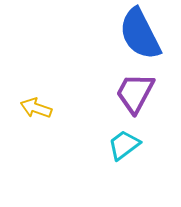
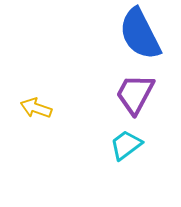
purple trapezoid: moved 1 px down
cyan trapezoid: moved 2 px right
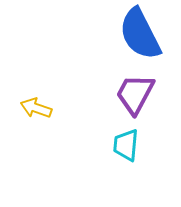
cyan trapezoid: rotated 48 degrees counterclockwise
